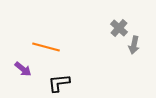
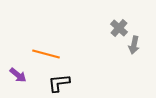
orange line: moved 7 px down
purple arrow: moved 5 px left, 6 px down
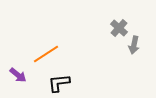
orange line: rotated 48 degrees counterclockwise
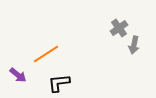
gray cross: rotated 12 degrees clockwise
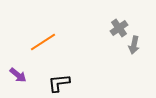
orange line: moved 3 px left, 12 px up
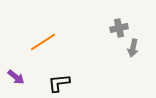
gray cross: rotated 24 degrees clockwise
gray arrow: moved 1 px left, 3 px down
purple arrow: moved 2 px left, 2 px down
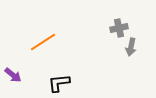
gray arrow: moved 2 px left, 1 px up
purple arrow: moved 3 px left, 2 px up
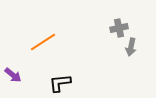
black L-shape: moved 1 px right
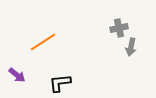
purple arrow: moved 4 px right
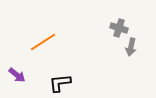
gray cross: rotated 30 degrees clockwise
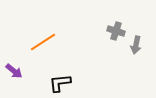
gray cross: moved 3 px left, 3 px down
gray arrow: moved 5 px right, 2 px up
purple arrow: moved 3 px left, 4 px up
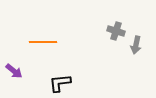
orange line: rotated 32 degrees clockwise
